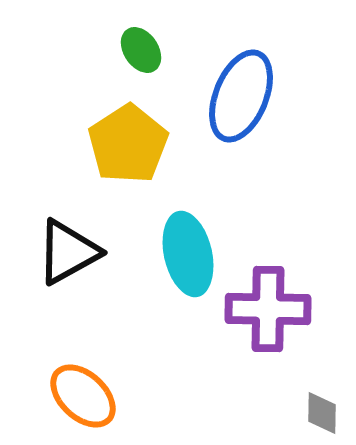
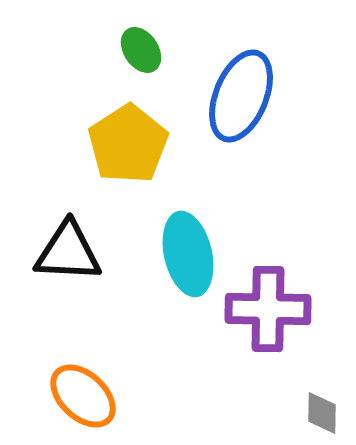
black triangle: rotated 32 degrees clockwise
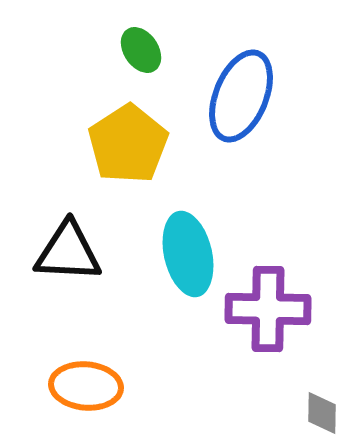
orange ellipse: moved 3 px right, 10 px up; rotated 38 degrees counterclockwise
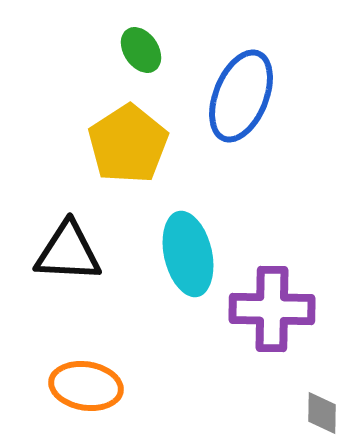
purple cross: moved 4 px right
orange ellipse: rotated 4 degrees clockwise
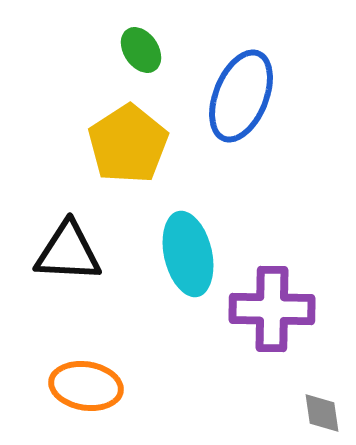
gray diamond: rotated 9 degrees counterclockwise
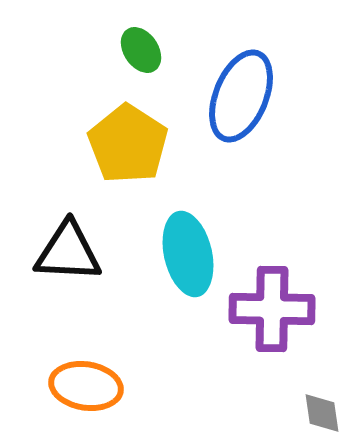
yellow pentagon: rotated 6 degrees counterclockwise
